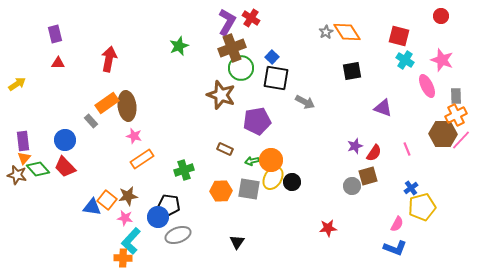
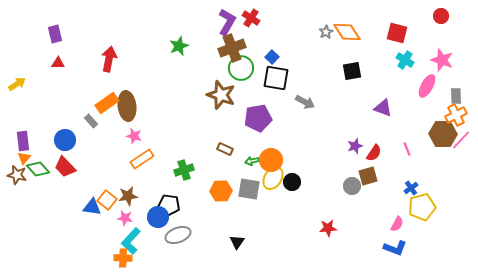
red square at (399, 36): moved 2 px left, 3 px up
pink ellipse at (427, 86): rotated 55 degrees clockwise
purple pentagon at (257, 121): moved 1 px right, 3 px up
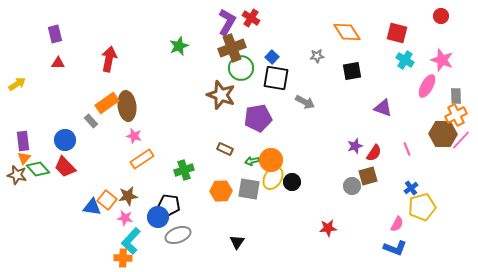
gray star at (326, 32): moved 9 px left, 24 px down; rotated 24 degrees clockwise
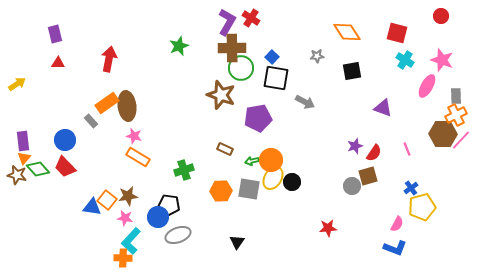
brown cross at (232, 48): rotated 20 degrees clockwise
orange rectangle at (142, 159): moved 4 px left, 2 px up; rotated 65 degrees clockwise
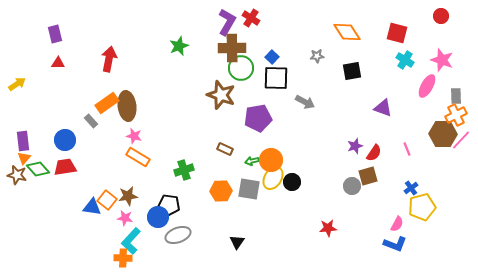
black square at (276, 78): rotated 8 degrees counterclockwise
red trapezoid at (65, 167): rotated 125 degrees clockwise
blue L-shape at (395, 248): moved 4 px up
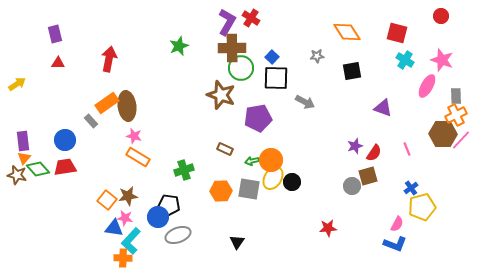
blue triangle at (92, 207): moved 22 px right, 21 px down
